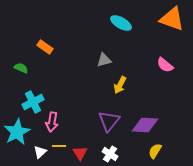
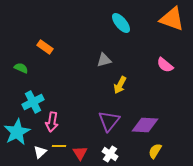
cyan ellipse: rotated 20 degrees clockwise
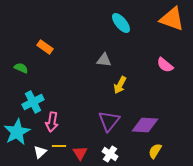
gray triangle: rotated 21 degrees clockwise
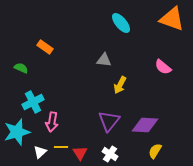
pink semicircle: moved 2 px left, 2 px down
cyan star: rotated 12 degrees clockwise
yellow line: moved 2 px right, 1 px down
